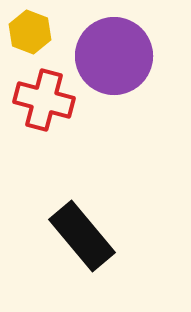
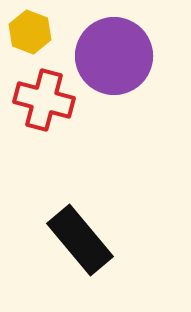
black rectangle: moved 2 px left, 4 px down
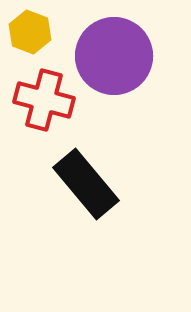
black rectangle: moved 6 px right, 56 px up
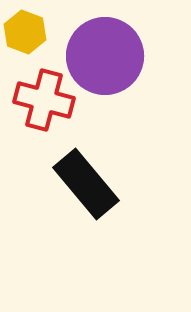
yellow hexagon: moved 5 px left
purple circle: moved 9 px left
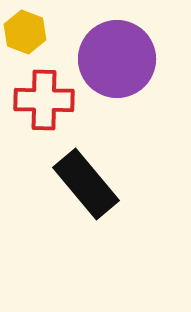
purple circle: moved 12 px right, 3 px down
red cross: rotated 14 degrees counterclockwise
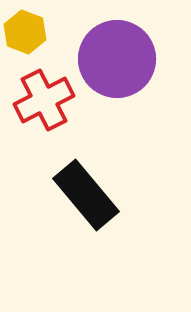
red cross: rotated 28 degrees counterclockwise
black rectangle: moved 11 px down
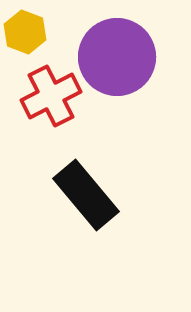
purple circle: moved 2 px up
red cross: moved 7 px right, 4 px up
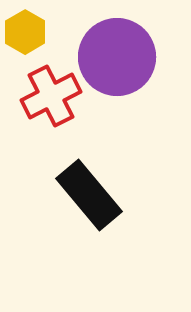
yellow hexagon: rotated 9 degrees clockwise
black rectangle: moved 3 px right
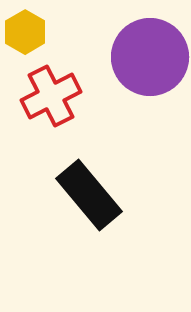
purple circle: moved 33 px right
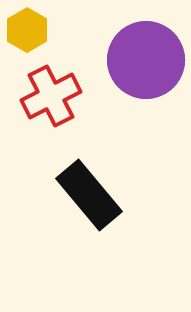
yellow hexagon: moved 2 px right, 2 px up
purple circle: moved 4 px left, 3 px down
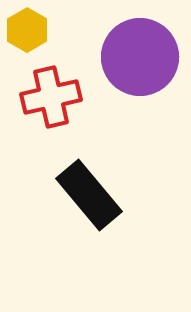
purple circle: moved 6 px left, 3 px up
red cross: moved 1 px down; rotated 14 degrees clockwise
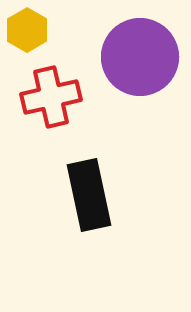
black rectangle: rotated 28 degrees clockwise
